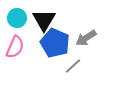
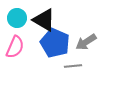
black triangle: rotated 30 degrees counterclockwise
gray arrow: moved 4 px down
gray line: rotated 36 degrees clockwise
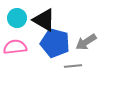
blue pentagon: rotated 8 degrees counterclockwise
pink semicircle: rotated 120 degrees counterclockwise
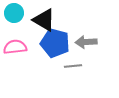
cyan circle: moved 3 px left, 5 px up
gray arrow: rotated 30 degrees clockwise
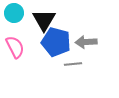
black triangle: rotated 30 degrees clockwise
blue pentagon: moved 1 px right, 1 px up
pink semicircle: rotated 70 degrees clockwise
gray line: moved 2 px up
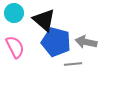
black triangle: rotated 20 degrees counterclockwise
gray arrow: rotated 15 degrees clockwise
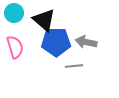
blue pentagon: rotated 16 degrees counterclockwise
pink semicircle: rotated 10 degrees clockwise
gray line: moved 1 px right, 2 px down
